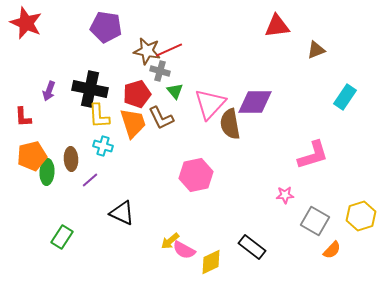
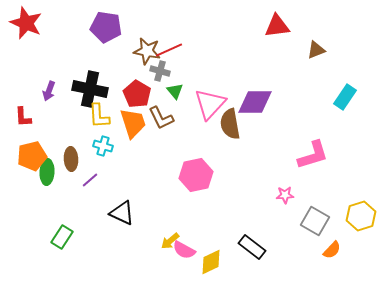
red pentagon: rotated 24 degrees counterclockwise
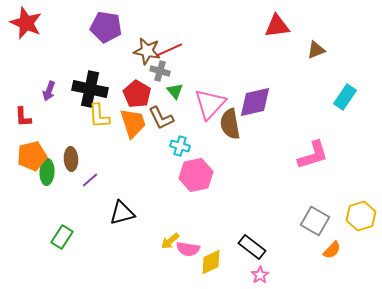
purple diamond: rotated 12 degrees counterclockwise
cyan cross: moved 77 px right
pink star: moved 25 px left, 80 px down; rotated 30 degrees counterclockwise
black triangle: rotated 40 degrees counterclockwise
pink semicircle: moved 4 px right, 1 px up; rotated 20 degrees counterclockwise
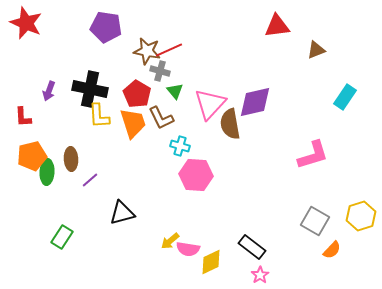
pink hexagon: rotated 16 degrees clockwise
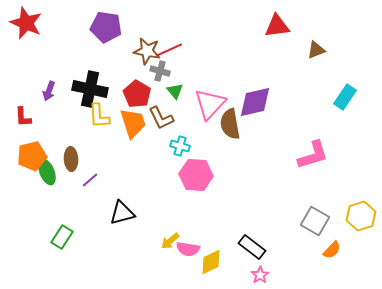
green ellipse: rotated 25 degrees counterclockwise
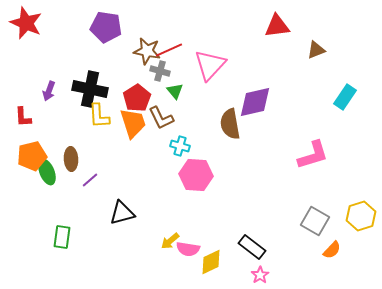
red pentagon: moved 4 px down; rotated 8 degrees clockwise
pink triangle: moved 39 px up
green rectangle: rotated 25 degrees counterclockwise
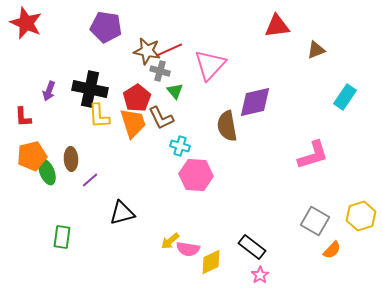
brown semicircle: moved 3 px left, 2 px down
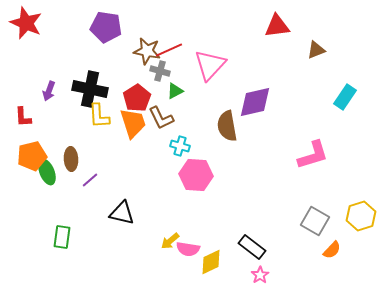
green triangle: rotated 42 degrees clockwise
black triangle: rotated 28 degrees clockwise
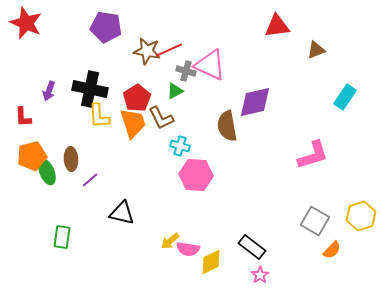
pink triangle: rotated 48 degrees counterclockwise
gray cross: moved 26 px right
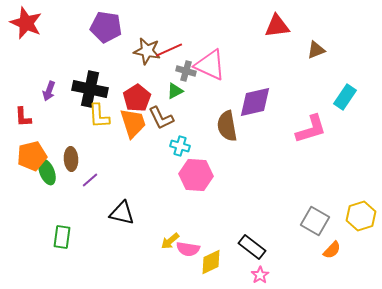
pink L-shape: moved 2 px left, 26 px up
